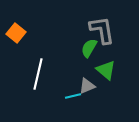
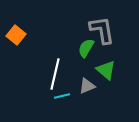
orange square: moved 2 px down
green semicircle: moved 3 px left
white line: moved 17 px right
cyan line: moved 11 px left
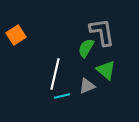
gray L-shape: moved 2 px down
orange square: rotated 18 degrees clockwise
